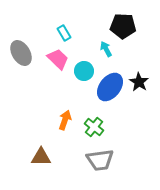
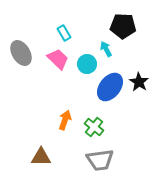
cyan circle: moved 3 px right, 7 px up
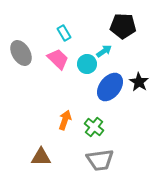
cyan arrow: moved 2 px left, 2 px down; rotated 84 degrees clockwise
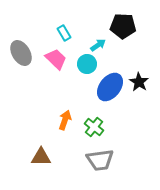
cyan arrow: moved 6 px left, 6 px up
pink trapezoid: moved 2 px left
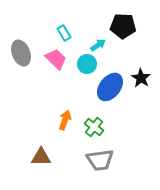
gray ellipse: rotated 10 degrees clockwise
black star: moved 2 px right, 4 px up
